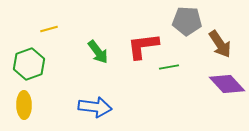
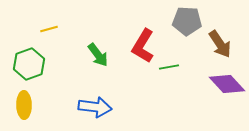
red L-shape: rotated 52 degrees counterclockwise
green arrow: moved 3 px down
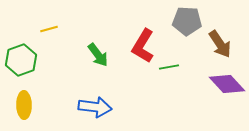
green hexagon: moved 8 px left, 4 px up
